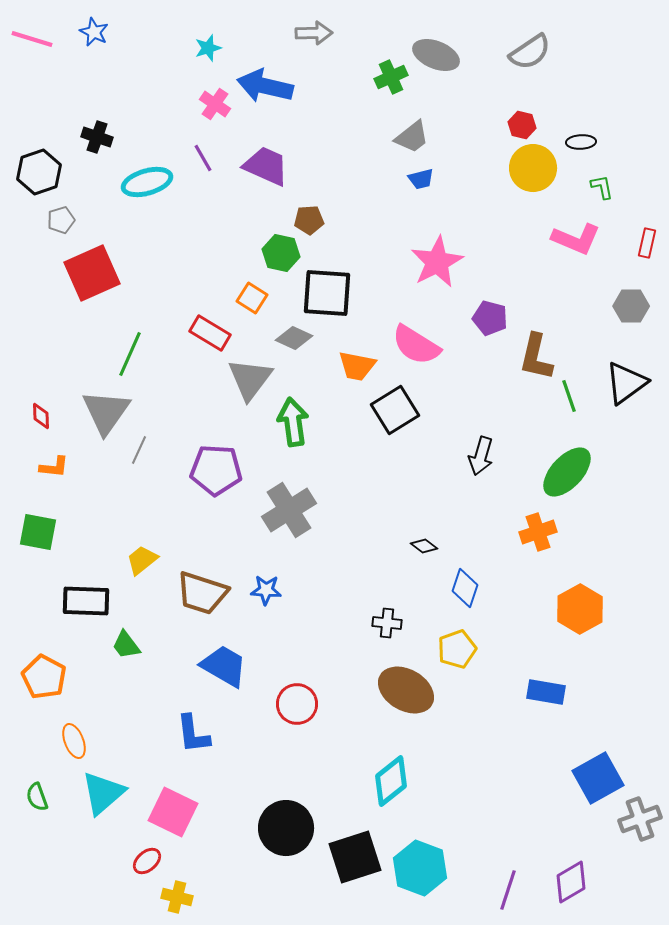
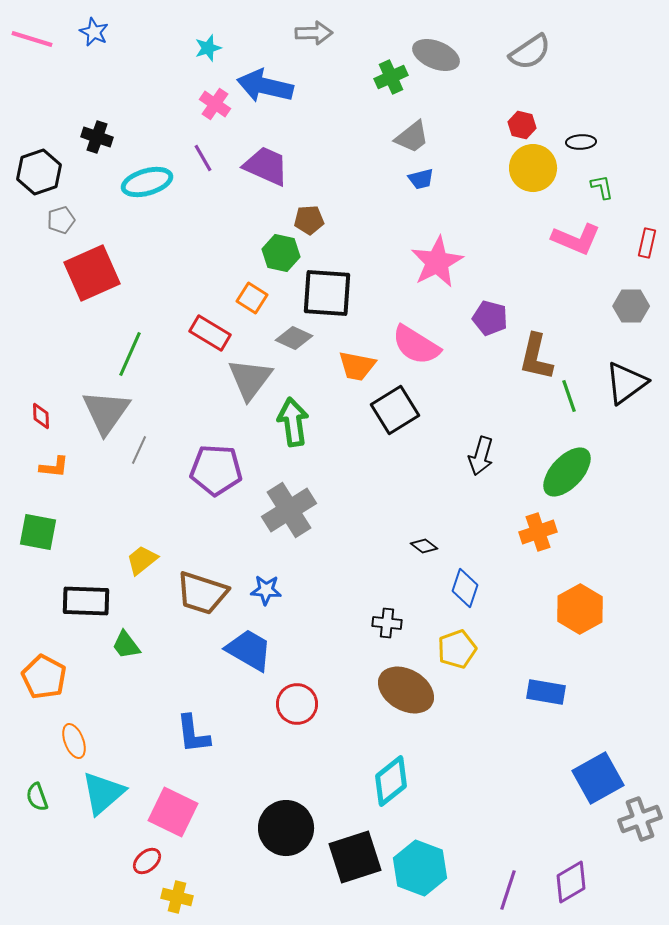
blue trapezoid at (224, 666): moved 25 px right, 16 px up
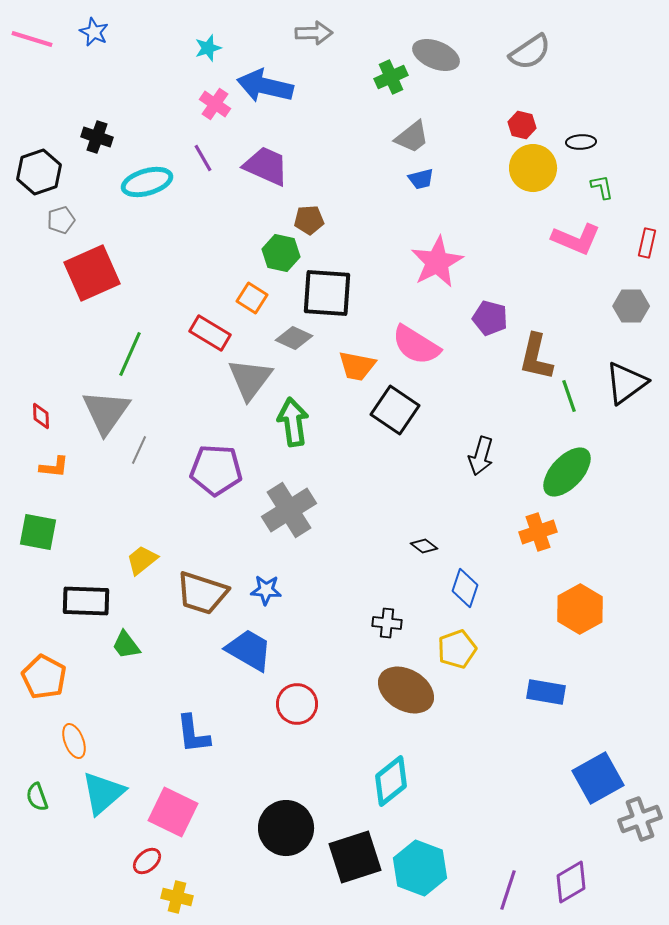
black square at (395, 410): rotated 24 degrees counterclockwise
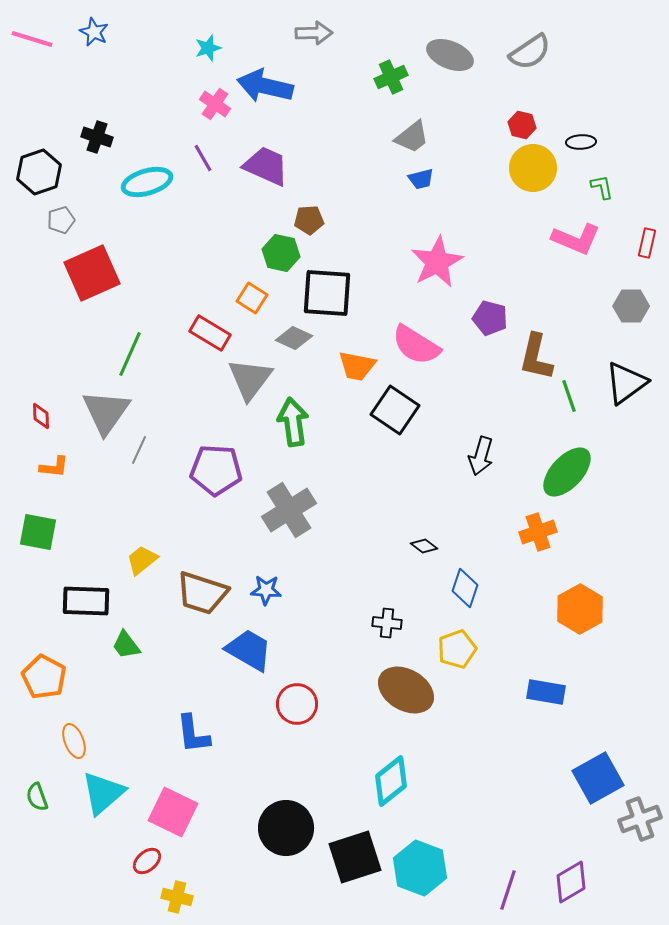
gray ellipse at (436, 55): moved 14 px right
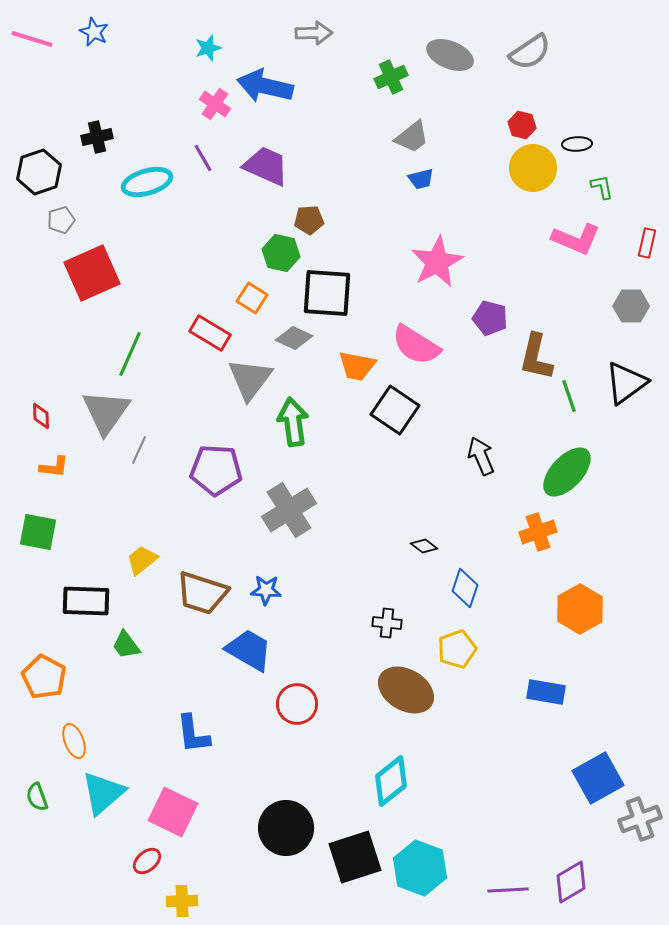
black cross at (97, 137): rotated 32 degrees counterclockwise
black ellipse at (581, 142): moved 4 px left, 2 px down
black arrow at (481, 456): rotated 141 degrees clockwise
purple line at (508, 890): rotated 69 degrees clockwise
yellow cross at (177, 897): moved 5 px right, 4 px down; rotated 16 degrees counterclockwise
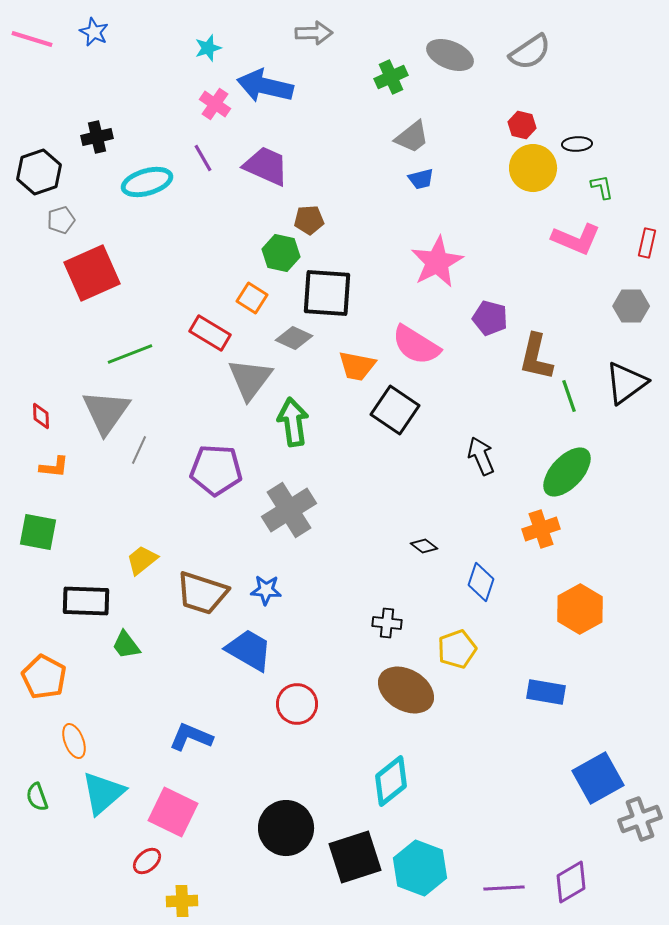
green line at (130, 354): rotated 45 degrees clockwise
orange cross at (538, 532): moved 3 px right, 3 px up
blue diamond at (465, 588): moved 16 px right, 6 px up
blue L-shape at (193, 734): moved 2 px left, 3 px down; rotated 120 degrees clockwise
purple line at (508, 890): moved 4 px left, 2 px up
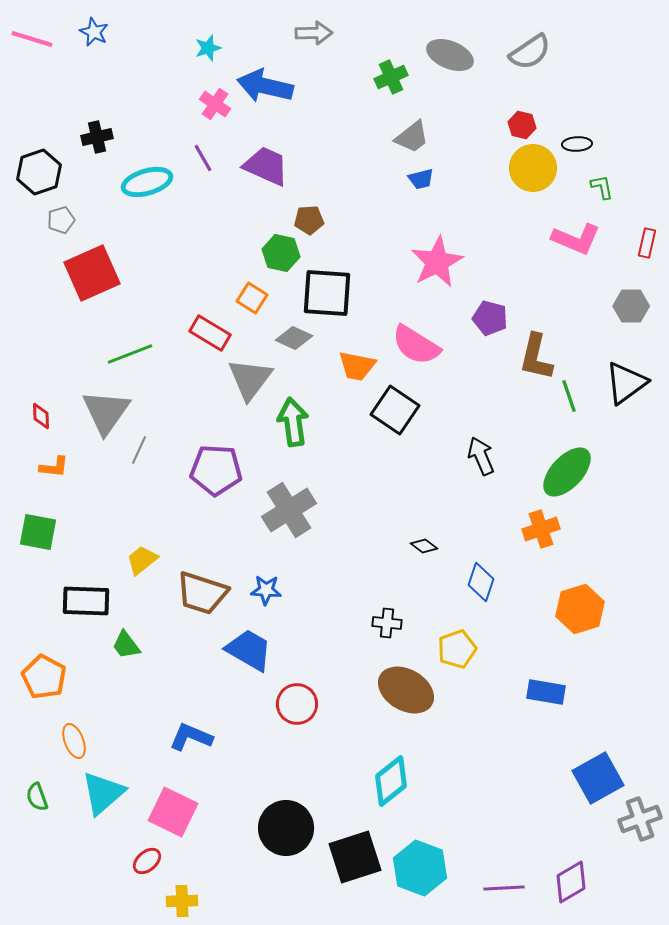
orange hexagon at (580, 609): rotated 12 degrees clockwise
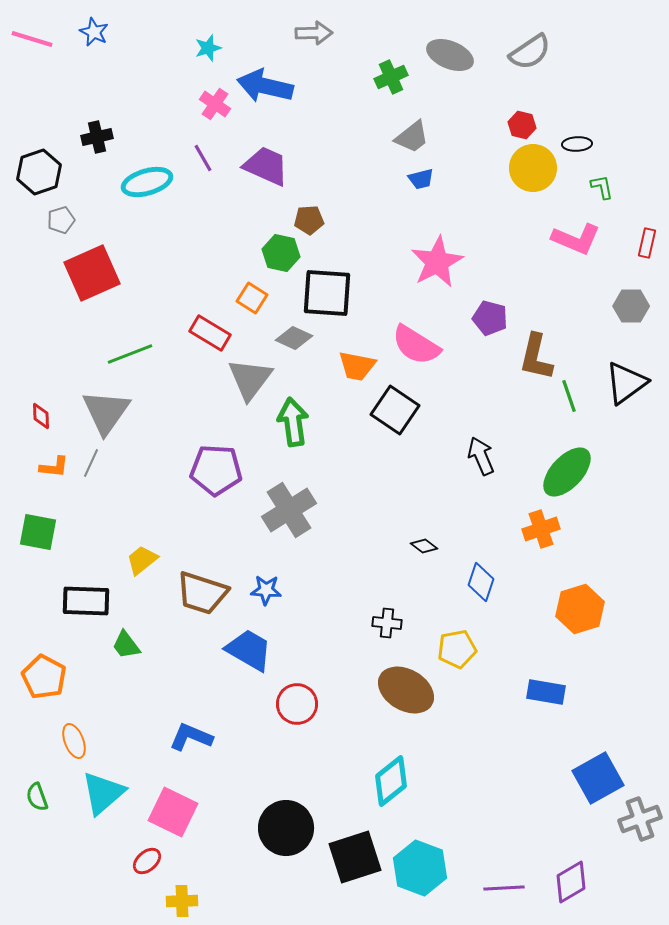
gray line at (139, 450): moved 48 px left, 13 px down
yellow pentagon at (457, 649): rotated 9 degrees clockwise
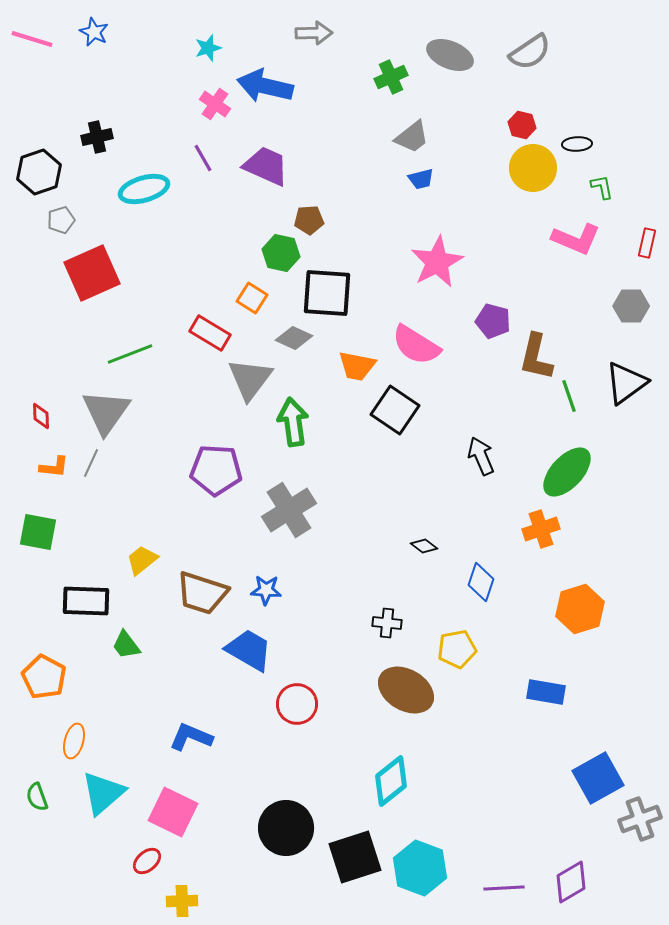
cyan ellipse at (147, 182): moved 3 px left, 7 px down
purple pentagon at (490, 318): moved 3 px right, 3 px down
orange ellipse at (74, 741): rotated 36 degrees clockwise
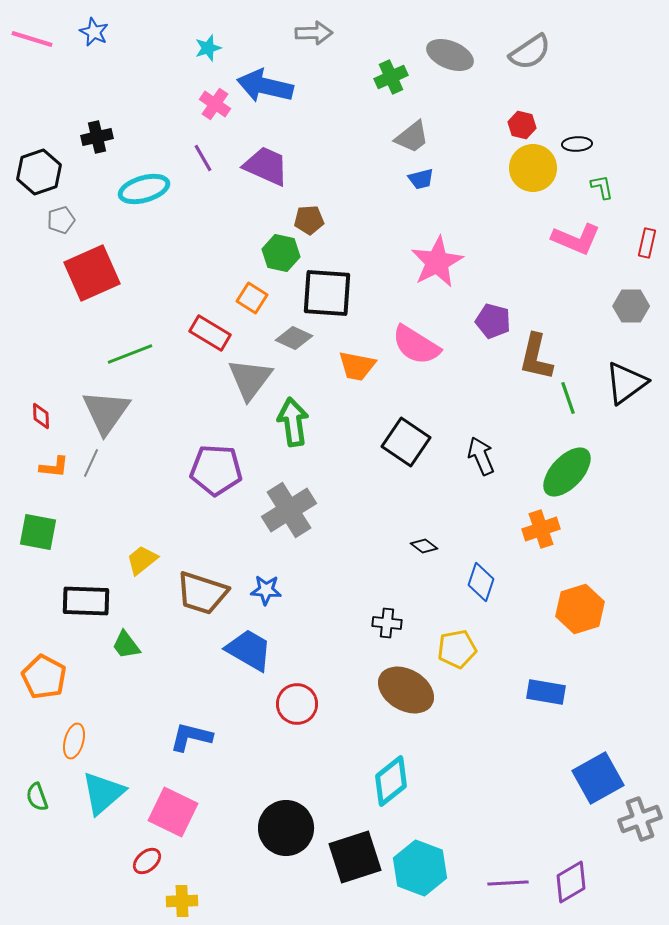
green line at (569, 396): moved 1 px left, 2 px down
black square at (395, 410): moved 11 px right, 32 px down
blue L-shape at (191, 737): rotated 9 degrees counterclockwise
purple line at (504, 888): moved 4 px right, 5 px up
